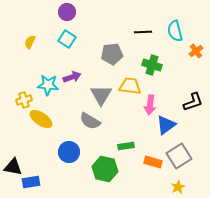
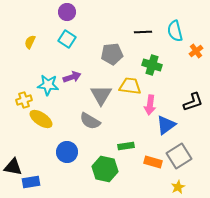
blue circle: moved 2 px left
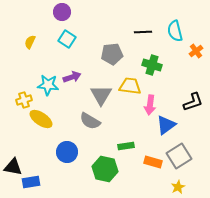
purple circle: moved 5 px left
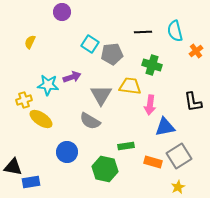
cyan square: moved 23 px right, 5 px down
black L-shape: rotated 100 degrees clockwise
blue triangle: moved 1 px left, 2 px down; rotated 25 degrees clockwise
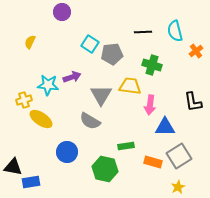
blue triangle: rotated 10 degrees clockwise
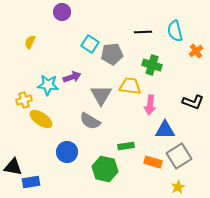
black L-shape: rotated 60 degrees counterclockwise
blue triangle: moved 3 px down
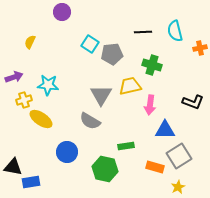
orange cross: moved 4 px right, 3 px up; rotated 24 degrees clockwise
purple arrow: moved 58 px left
yellow trapezoid: rotated 20 degrees counterclockwise
orange rectangle: moved 2 px right, 5 px down
